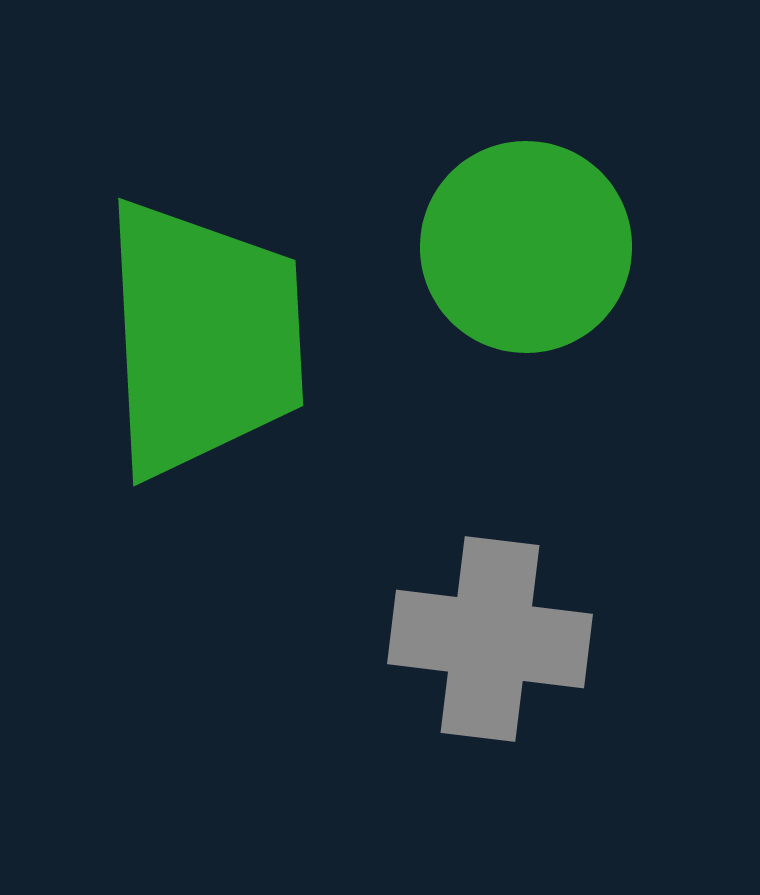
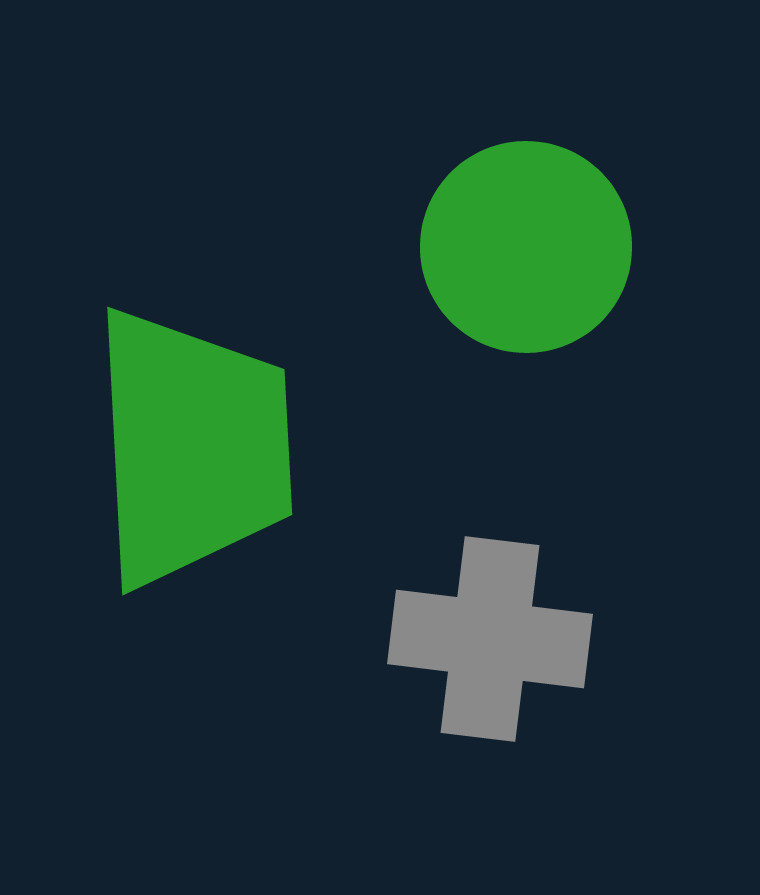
green trapezoid: moved 11 px left, 109 px down
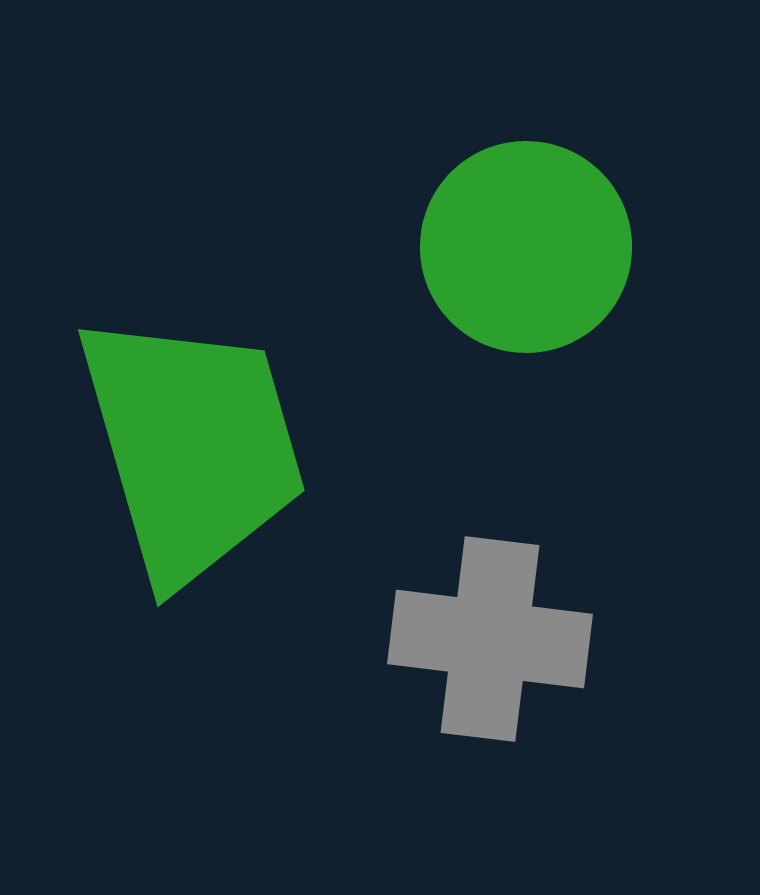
green trapezoid: rotated 13 degrees counterclockwise
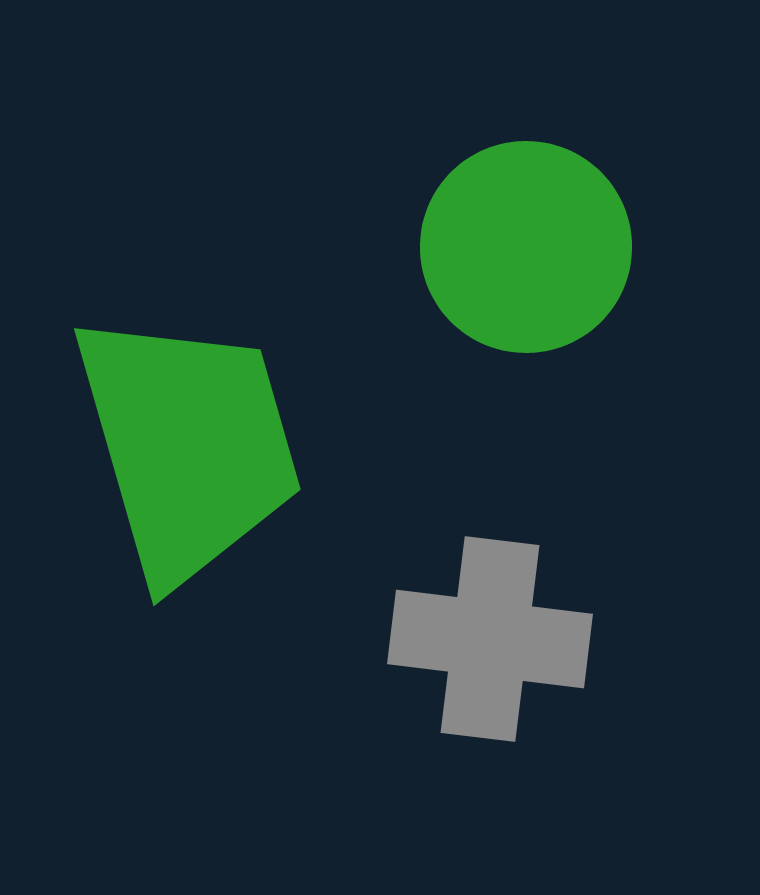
green trapezoid: moved 4 px left, 1 px up
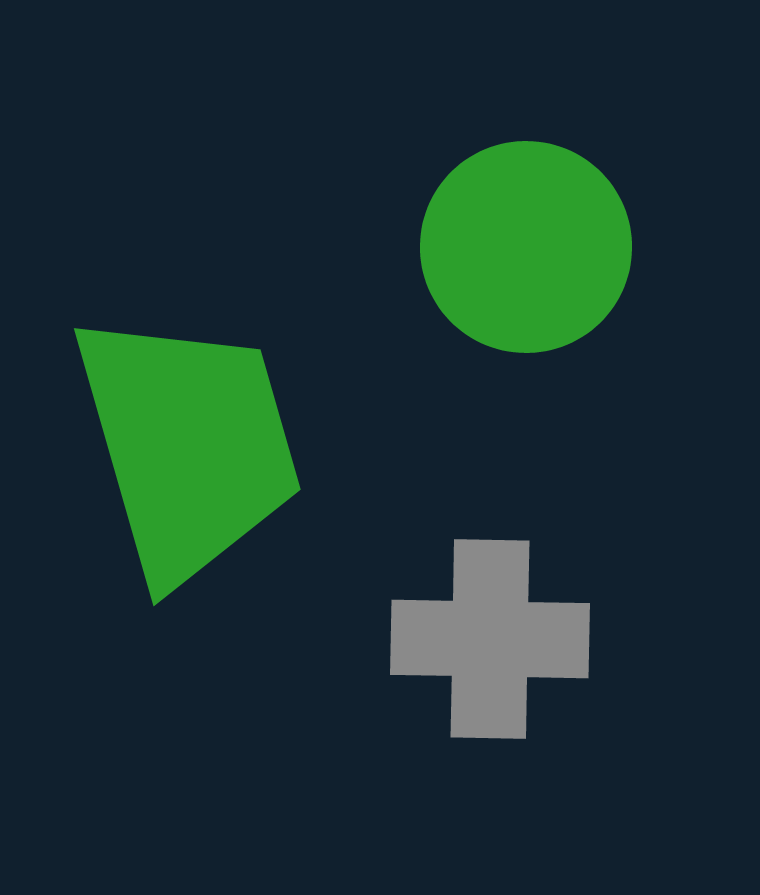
gray cross: rotated 6 degrees counterclockwise
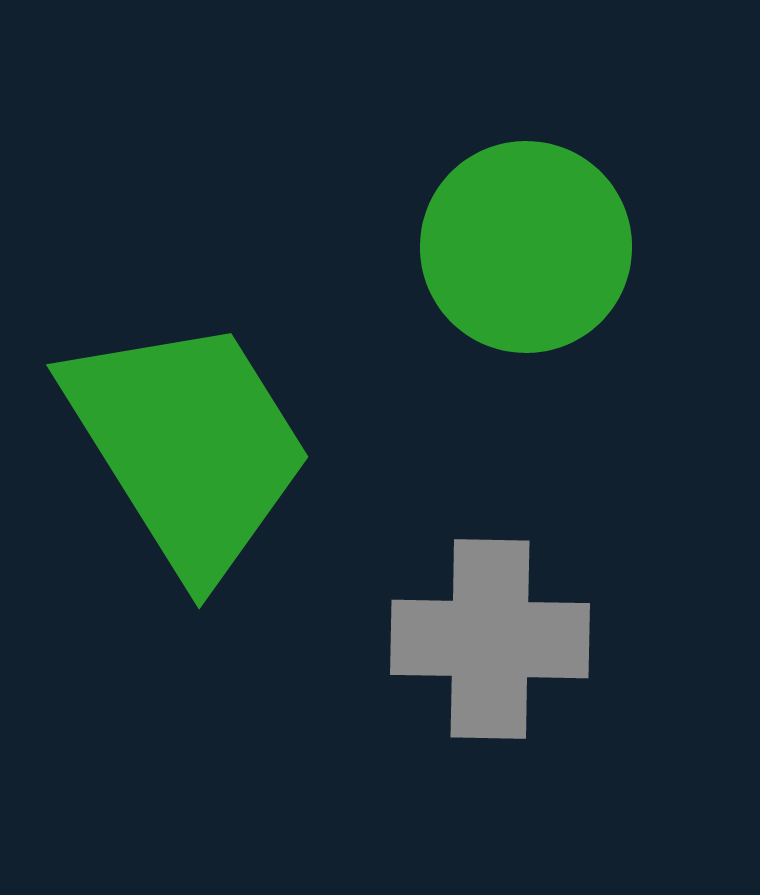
green trapezoid: rotated 16 degrees counterclockwise
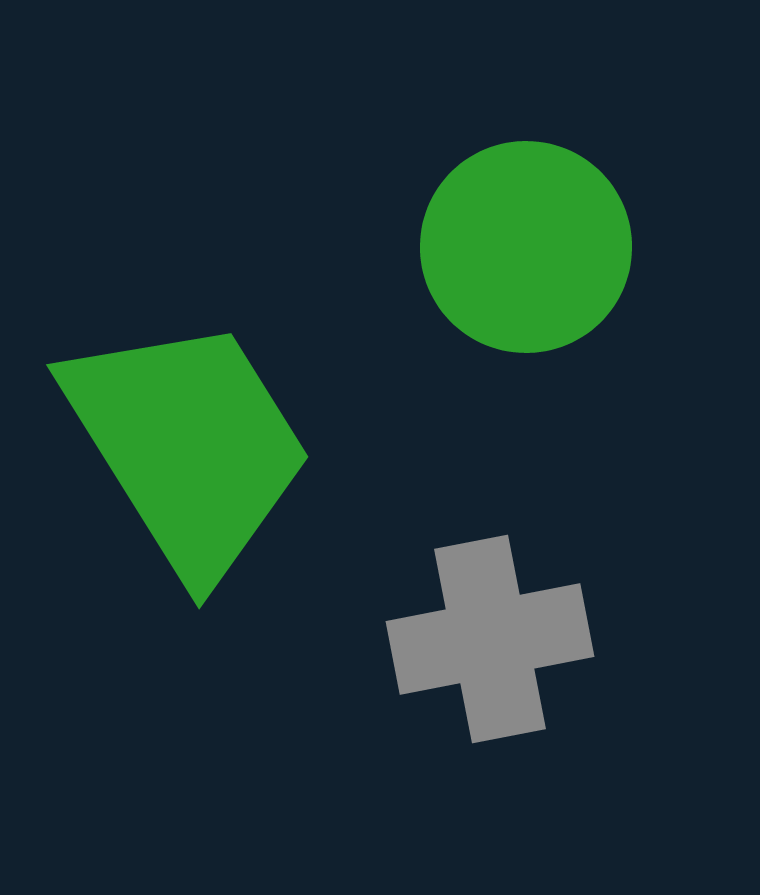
gray cross: rotated 12 degrees counterclockwise
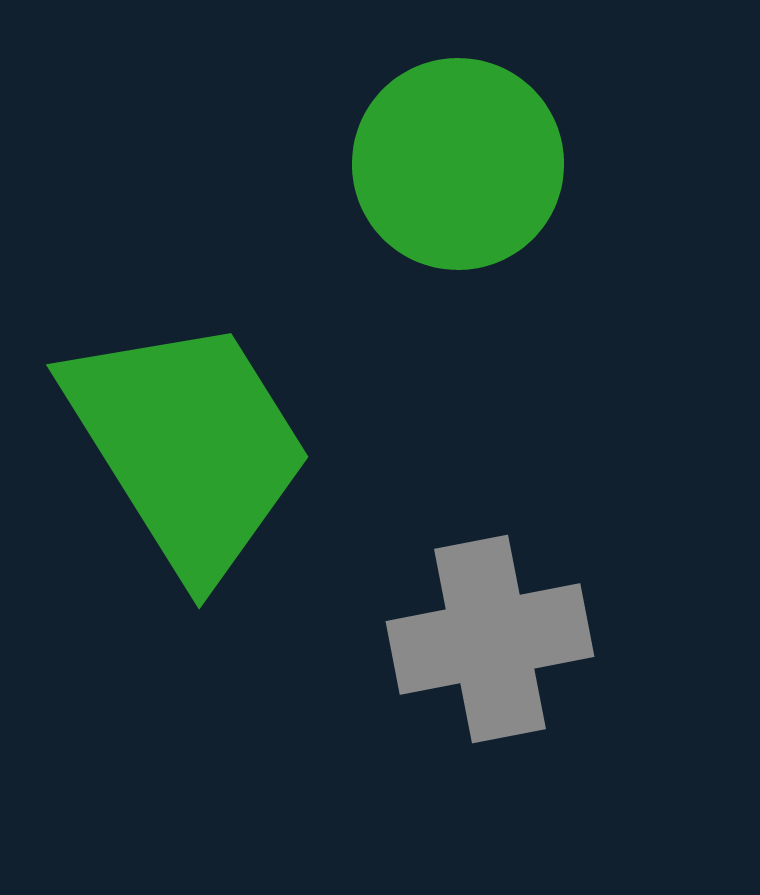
green circle: moved 68 px left, 83 px up
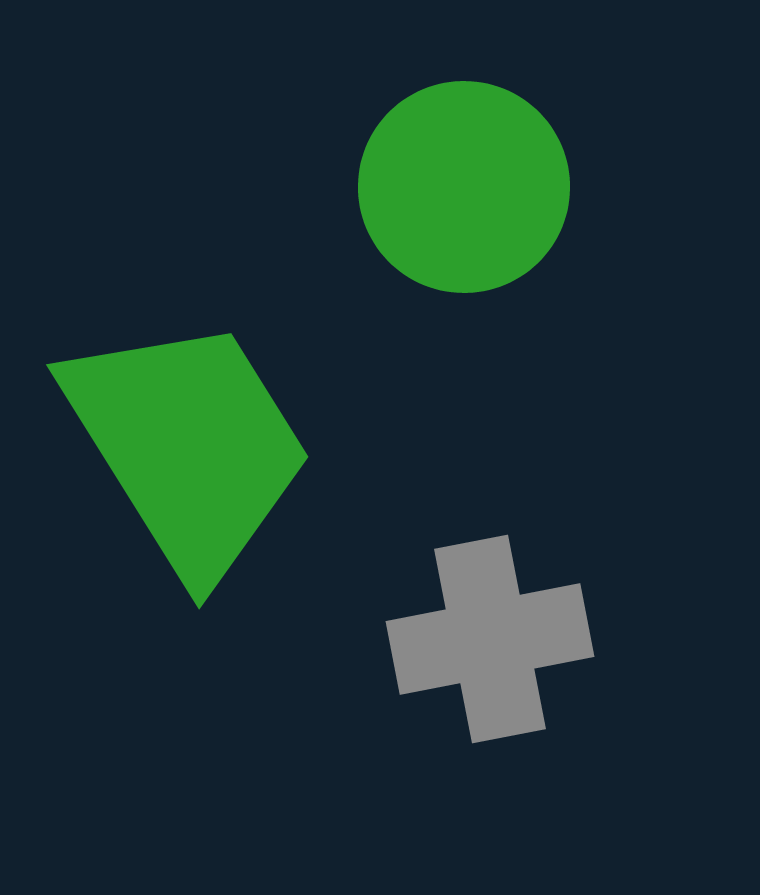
green circle: moved 6 px right, 23 px down
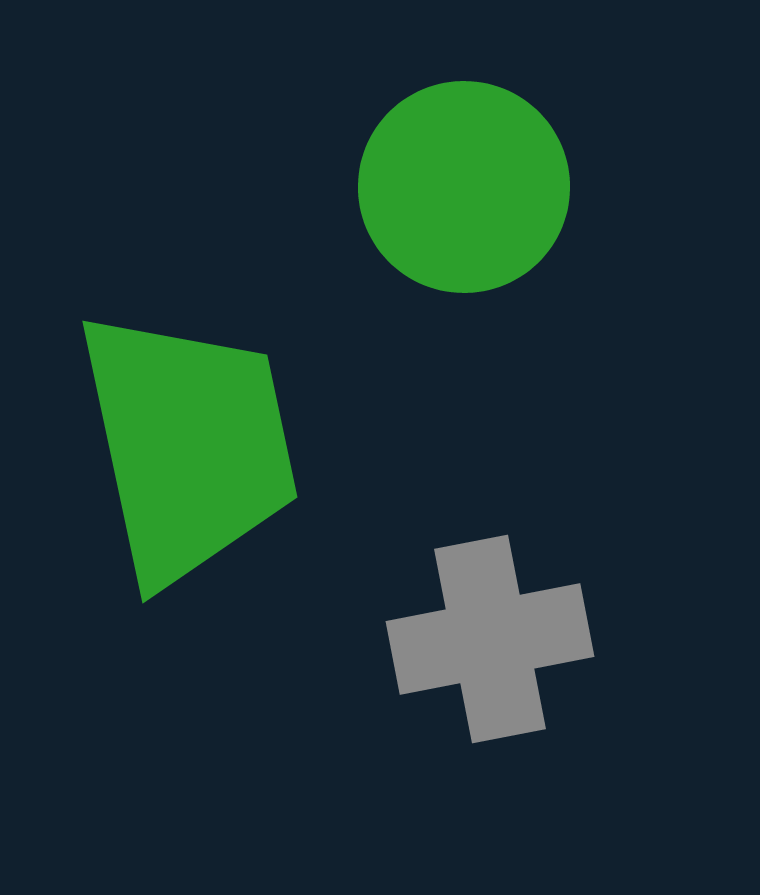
green trapezoid: rotated 20 degrees clockwise
